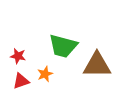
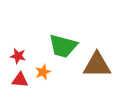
orange star: moved 2 px left, 2 px up
red triangle: moved 1 px left, 1 px up; rotated 24 degrees clockwise
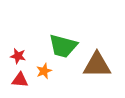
orange star: moved 1 px right, 1 px up
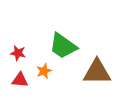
green trapezoid: rotated 20 degrees clockwise
red star: moved 3 px up
brown triangle: moved 7 px down
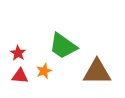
red star: rotated 21 degrees clockwise
red triangle: moved 4 px up
